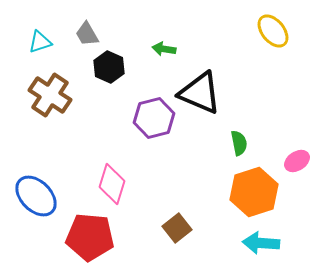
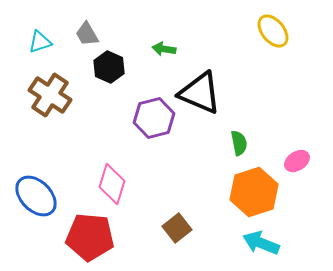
cyan arrow: rotated 18 degrees clockwise
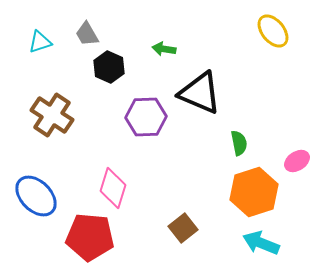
brown cross: moved 2 px right, 20 px down
purple hexagon: moved 8 px left, 1 px up; rotated 12 degrees clockwise
pink diamond: moved 1 px right, 4 px down
brown square: moved 6 px right
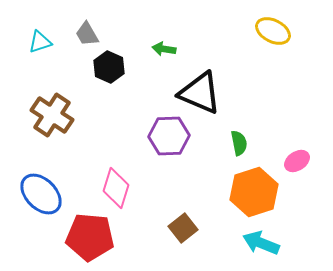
yellow ellipse: rotated 24 degrees counterclockwise
purple hexagon: moved 23 px right, 19 px down
pink diamond: moved 3 px right
blue ellipse: moved 5 px right, 2 px up
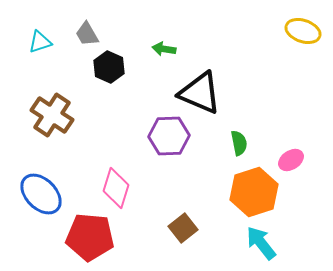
yellow ellipse: moved 30 px right; rotated 8 degrees counterclockwise
pink ellipse: moved 6 px left, 1 px up
cyan arrow: rotated 30 degrees clockwise
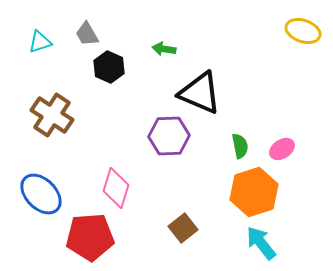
green semicircle: moved 1 px right, 3 px down
pink ellipse: moved 9 px left, 11 px up
red pentagon: rotated 9 degrees counterclockwise
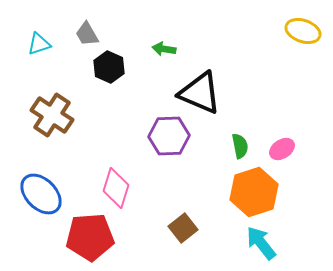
cyan triangle: moved 1 px left, 2 px down
